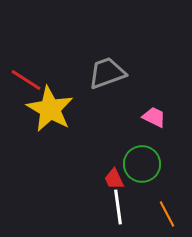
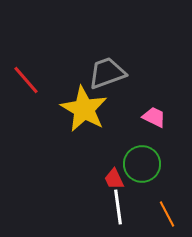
red line: rotated 16 degrees clockwise
yellow star: moved 34 px right
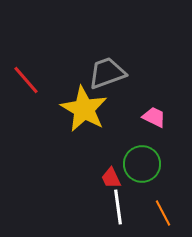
red trapezoid: moved 3 px left, 1 px up
orange line: moved 4 px left, 1 px up
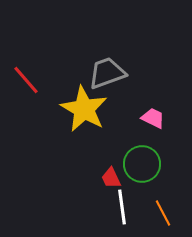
pink trapezoid: moved 1 px left, 1 px down
white line: moved 4 px right
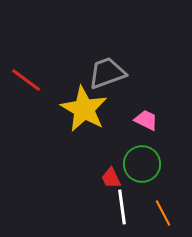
red line: rotated 12 degrees counterclockwise
pink trapezoid: moved 7 px left, 2 px down
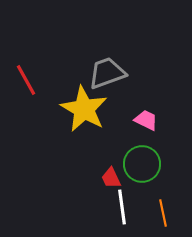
red line: rotated 24 degrees clockwise
orange line: rotated 16 degrees clockwise
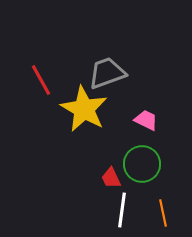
red line: moved 15 px right
white line: moved 3 px down; rotated 16 degrees clockwise
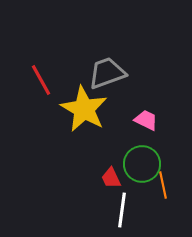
orange line: moved 28 px up
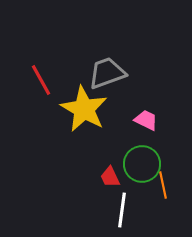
red trapezoid: moved 1 px left, 1 px up
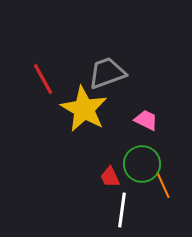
red line: moved 2 px right, 1 px up
orange line: rotated 12 degrees counterclockwise
